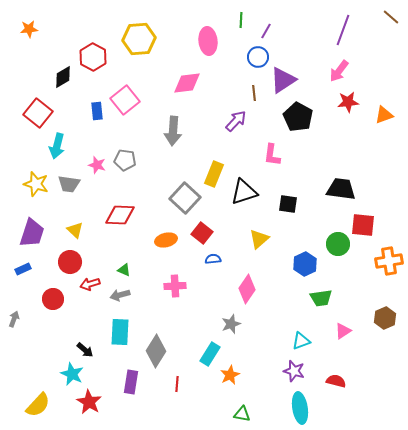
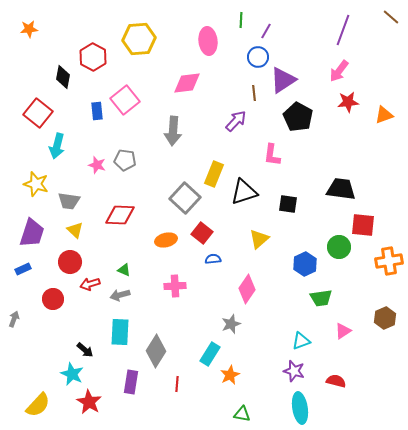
black diamond at (63, 77): rotated 50 degrees counterclockwise
gray trapezoid at (69, 184): moved 17 px down
green circle at (338, 244): moved 1 px right, 3 px down
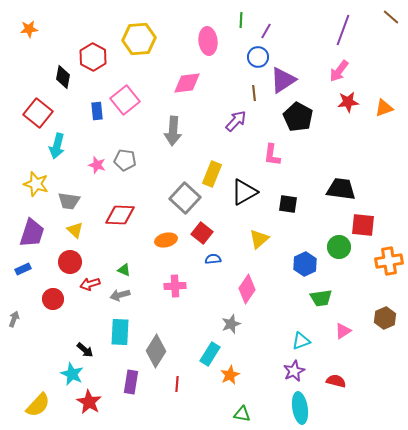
orange triangle at (384, 115): moved 7 px up
yellow rectangle at (214, 174): moved 2 px left
black triangle at (244, 192): rotated 12 degrees counterclockwise
purple star at (294, 371): rotated 30 degrees clockwise
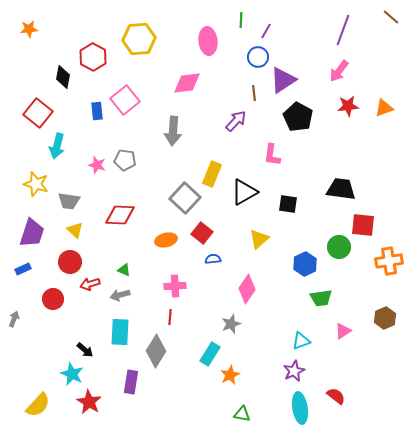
red star at (348, 102): moved 4 px down
red semicircle at (336, 381): moved 15 px down; rotated 24 degrees clockwise
red line at (177, 384): moved 7 px left, 67 px up
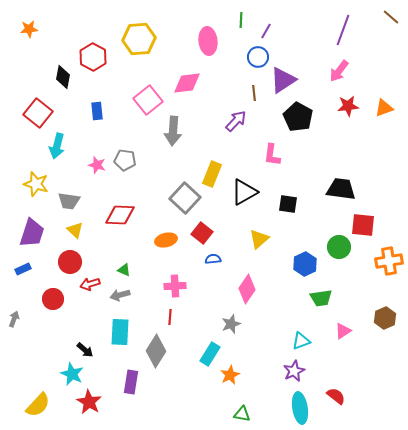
pink square at (125, 100): moved 23 px right
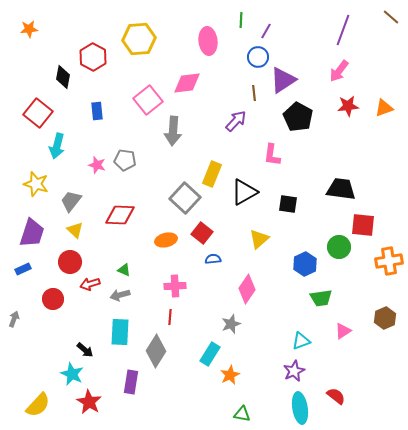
gray trapezoid at (69, 201): moved 2 px right; rotated 120 degrees clockwise
